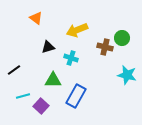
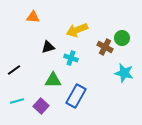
orange triangle: moved 3 px left, 1 px up; rotated 32 degrees counterclockwise
brown cross: rotated 14 degrees clockwise
cyan star: moved 3 px left, 2 px up
cyan line: moved 6 px left, 5 px down
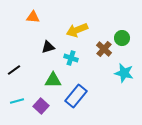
brown cross: moved 1 px left, 2 px down; rotated 14 degrees clockwise
blue rectangle: rotated 10 degrees clockwise
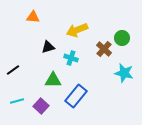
black line: moved 1 px left
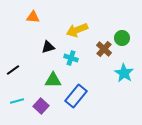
cyan star: rotated 18 degrees clockwise
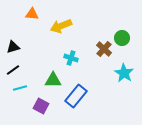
orange triangle: moved 1 px left, 3 px up
yellow arrow: moved 16 px left, 4 px up
black triangle: moved 35 px left
cyan line: moved 3 px right, 13 px up
purple square: rotated 14 degrees counterclockwise
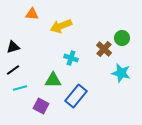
cyan star: moved 3 px left; rotated 18 degrees counterclockwise
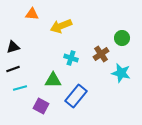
brown cross: moved 3 px left, 5 px down; rotated 14 degrees clockwise
black line: moved 1 px up; rotated 16 degrees clockwise
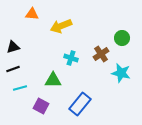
blue rectangle: moved 4 px right, 8 px down
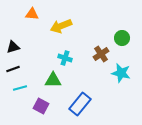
cyan cross: moved 6 px left
